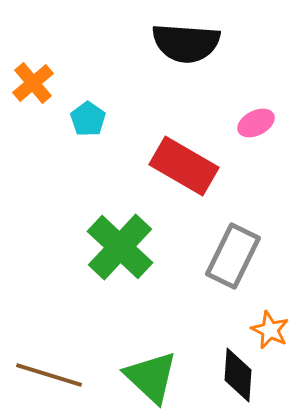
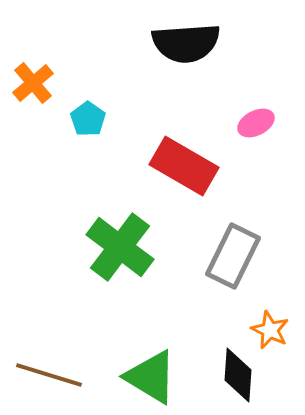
black semicircle: rotated 8 degrees counterclockwise
green cross: rotated 6 degrees counterclockwise
green triangle: rotated 12 degrees counterclockwise
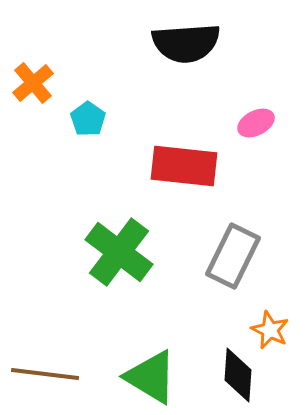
red rectangle: rotated 24 degrees counterclockwise
green cross: moved 1 px left, 5 px down
brown line: moved 4 px left, 1 px up; rotated 10 degrees counterclockwise
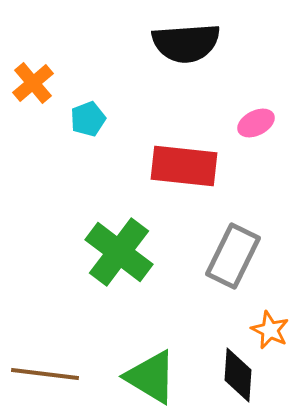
cyan pentagon: rotated 16 degrees clockwise
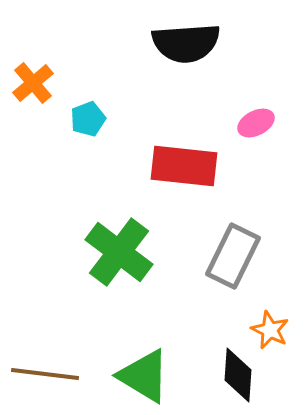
green triangle: moved 7 px left, 1 px up
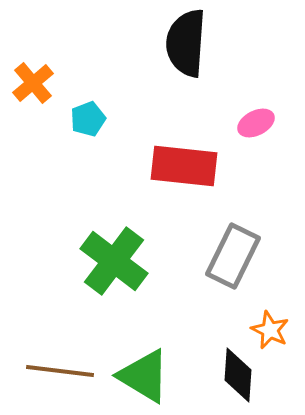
black semicircle: rotated 98 degrees clockwise
green cross: moved 5 px left, 9 px down
brown line: moved 15 px right, 3 px up
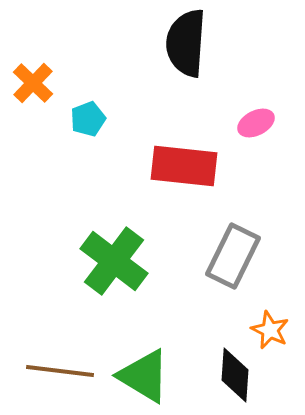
orange cross: rotated 6 degrees counterclockwise
black diamond: moved 3 px left
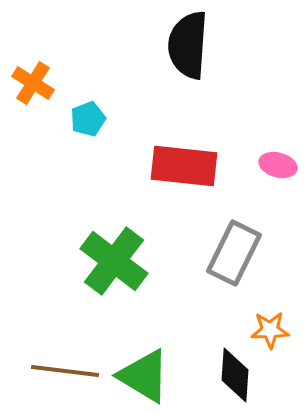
black semicircle: moved 2 px right, 2 px down
orange cross: rotated 12 degrees counterclockwise
pink ellipse: moved 22 px right, 42 px down; rotated 42 degrees clockwise
gray rectangle: moved 1 px right, 3 px up
orange star: rotated 27 degrees counterclockwise
brown line: moved 5 px right
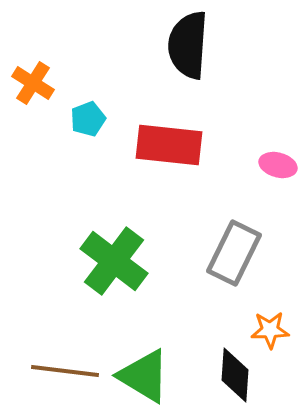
red rectangle: moved 15 px left, 21 px up
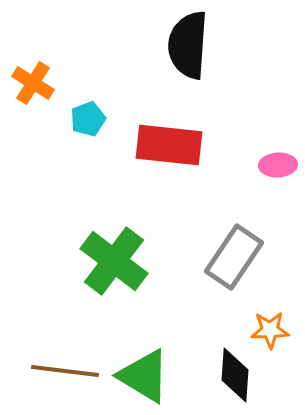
pink ellipse: rotated 18 degrees counterclockwise
gray rectangle: moved 4 px down; rotated 8 degrees clockwise
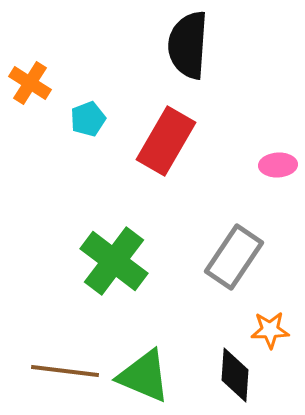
orange cross: moved 3 px left
red rectangle: moved 3 px left, 4 px up; rotated 66 degrees counterclockwise
green triangle: rotated 8 degrees counterclockwise
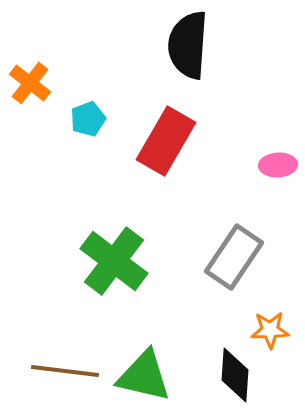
orange cross: rotated 6 degrees clockwise
green triangle: rotated 10 degrees counterclockwise
